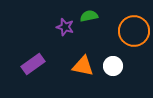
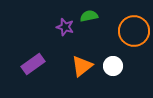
orange triangle: moved 1 px left; rotated 50 degrees counterclockwise
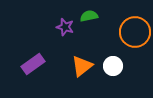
orange circle: moved 1 px right, 1 px down
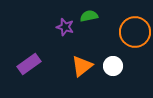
purple rectangle: moved 4 px left
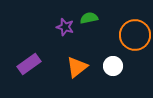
green semicircle: moved 2 px down
orange circle: moved 3 px down
orange triangle: moved 5 px left, 1 px down
